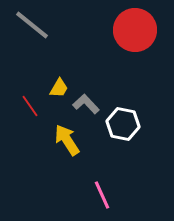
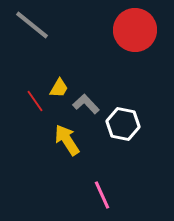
red line: moved 5 px right, 5 px up
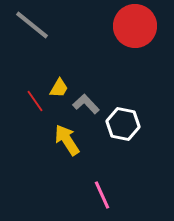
red circle: moved 4 px up
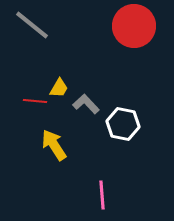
red circle: moved 1 px left
red line: rotated 50 degrees counterclockwise
yellow arrow: moved 13 px left, 5 px down
pink line: rotated 20 degrees clockwise
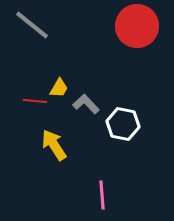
red circle: moved 3 px right
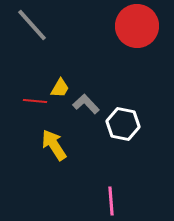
gray line: rotated 9 degrees clockwise
yellow trapezoid: moved 1 px right
pink line: moved 9 px right, 6 px down
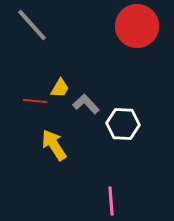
white hexagon: rotated 8 degrees counterclockwise
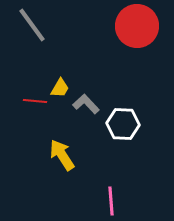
gray line: rotated 6 degrees clockwise
yellow arrow: moved 8 px right, 10 px down
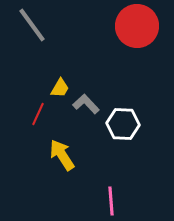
red line: moved 3 px right, 13 px down; rotated 70 degrees counterclockwise
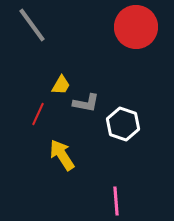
red circle: moved 1 px left, 1 px down
yellow trapezoid: moved 1 px right, 3 px up
gray L-shape: moved 1 px up; rotated 144 degrees clockwise
white hexagon: rotated 16 degrees clockwise
pink line: moved 5 px right
